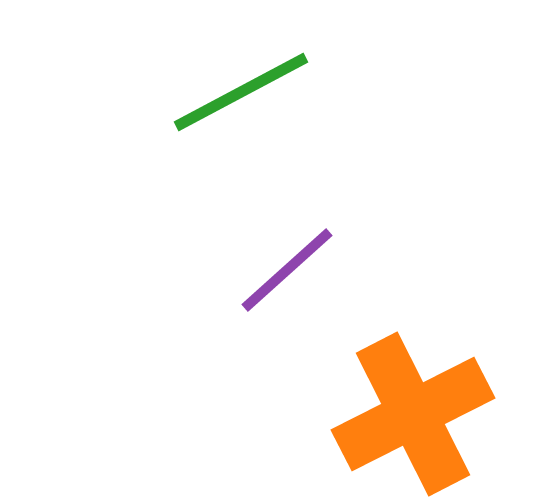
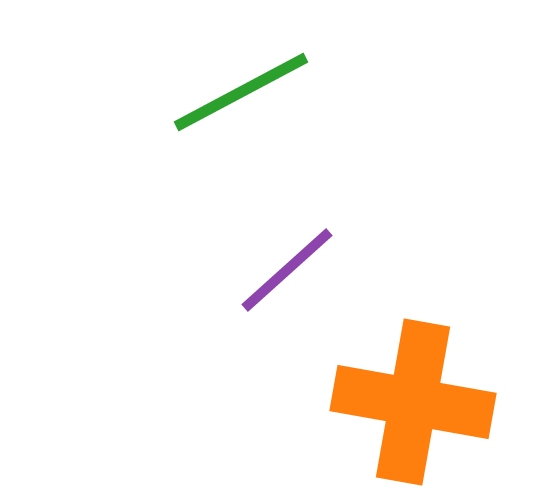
orange cross: moved 12 px up; rotated 37 degrees clockwise
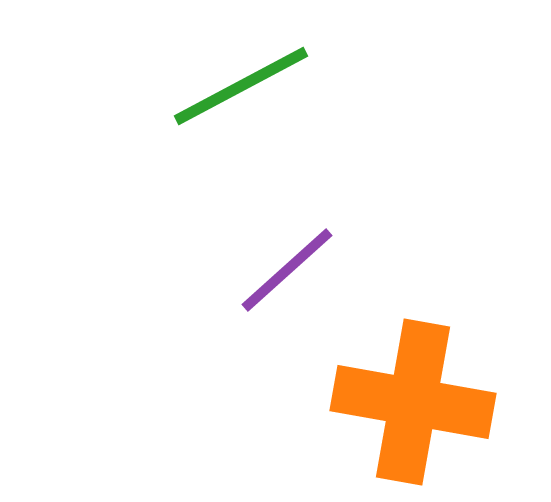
green line: moved 6 px up
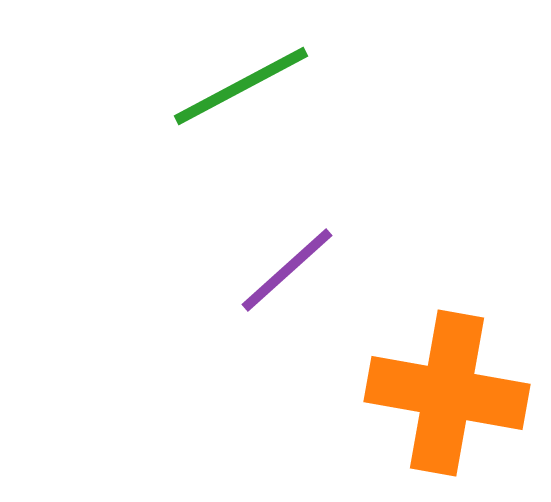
orange cross: moved 34 px right, 9 px up
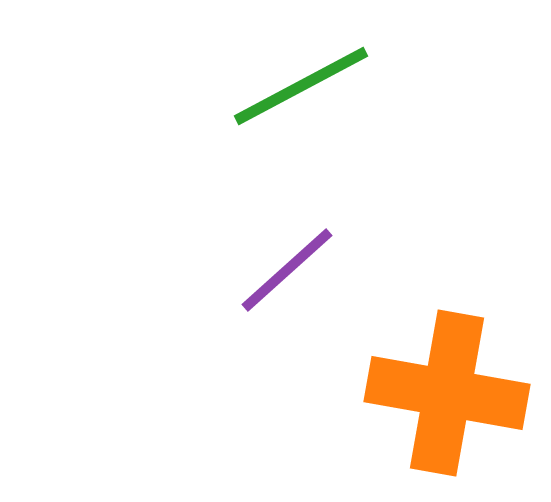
green line: moved 60 px right
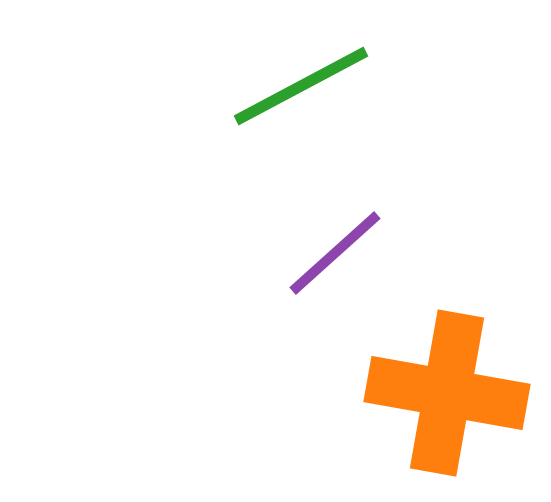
purple line: moved 48 px right, 17 px up
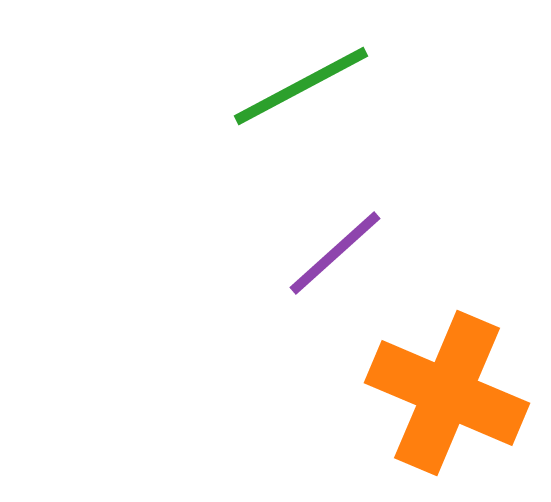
orange cross: rotated 13 degrees clockwise
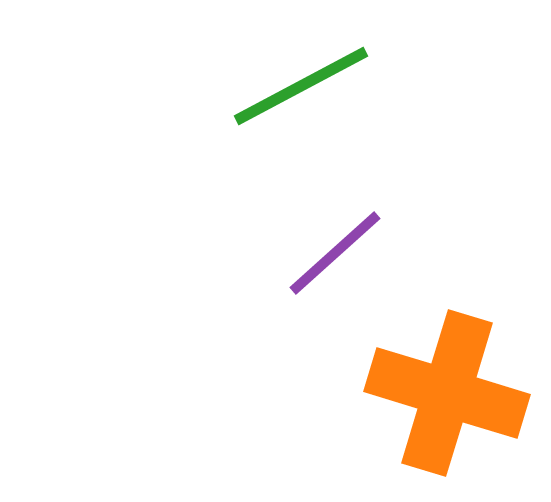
orange cross: rotated 6 degrees counterclockwise
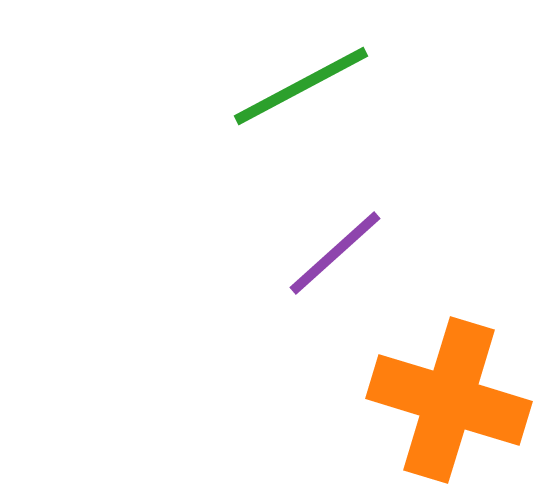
orange cross: moved 2 px right, 7 px down
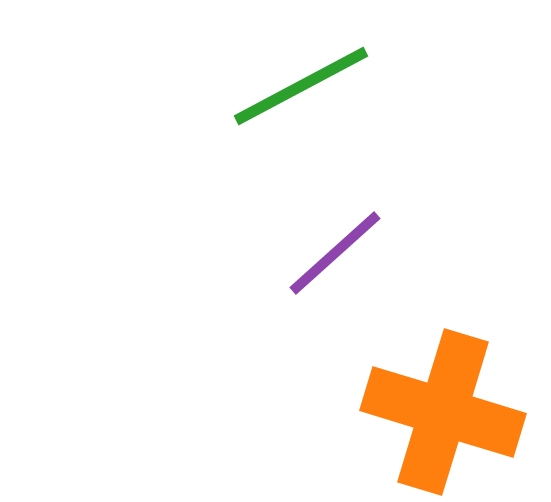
orange cross: moved 6 px left, 12 px down
